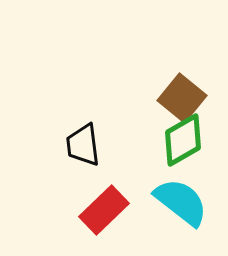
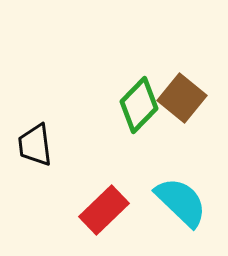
green diamond: moved 44 px left, 35 px up; rotated 16 degrees counterclockwise
black trapezoid: moved 48 px left
cyan semicircle: rotated 6 degrees clockwise
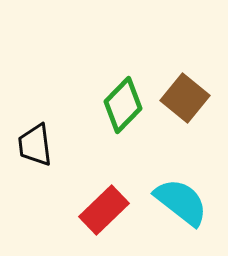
brown square: moved 3 px right
green diamond: moved 16 px left
cyan semicircle: rotated 6 degrees counterclockwise
